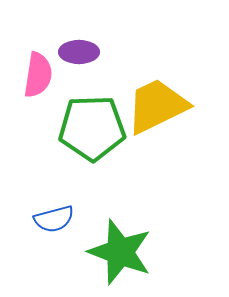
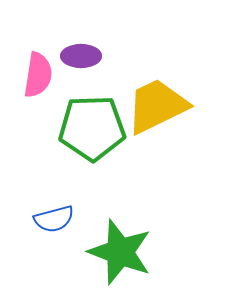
purple ellipse: moved 2 px right, 4 px down
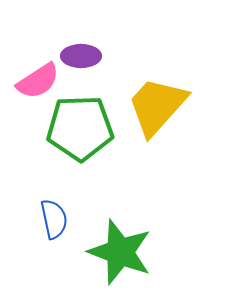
pink semicircle: moved 6 px down; rotated 48 degrees clockwise
yellow trapezoid: rotated 22 degrees counterclockwise
green pentagon: moved 12 px left
blue semicircle: rotated 87 degrees counterclockwise
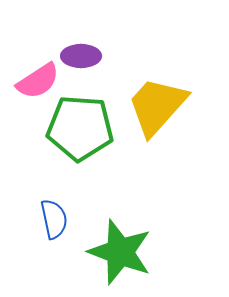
green pentagon: rotated 6 degrees clockwise
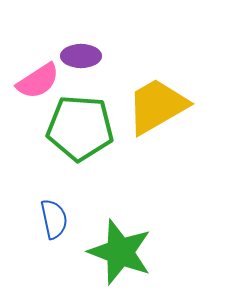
yellow trapezoid: rotated 18 degrees clockwise
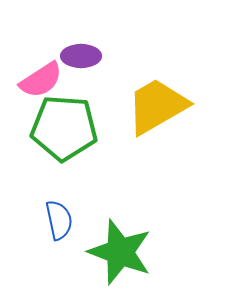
pink semicircle: moved 3 px right, 1 px up
green pentagon: moved 16 px left
blue semicircle: moved 5 px right, 1 px down
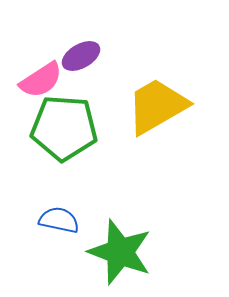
purple ellipse: rotated 30 degrees counterclockwise
blue semicircle: rotated 66 degrees counterclockwise
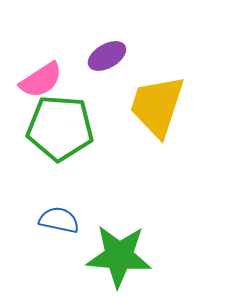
purple ellipse: moved 26 px right
yellow trapezoid: rotated 42 degrees counterclockwise
green pentagon: moved 4 px left
green star: moved 1 px left, 4 px down; rotated 16 degrees counterclockwise
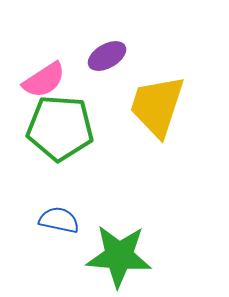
pink semicircle: moved 3 px right
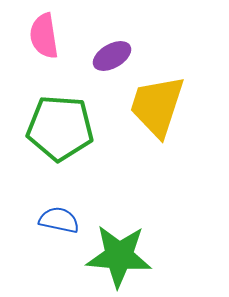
purple ellipse: moved 5 px right
pink semicircle: moved 44 px up; rotated 114 degrees clockwise
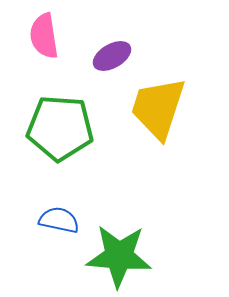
yellow trapezoid: moved 1 px right, 2 px down
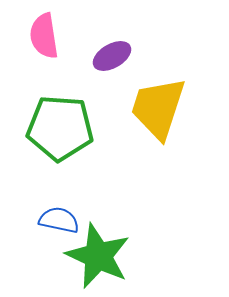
green star: moved 21 px left; rotated 20 degrees clockwise
